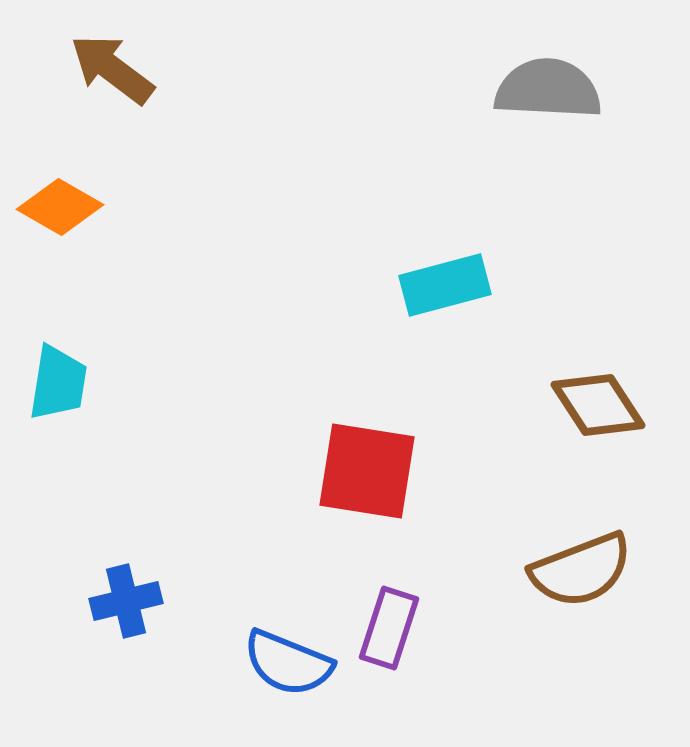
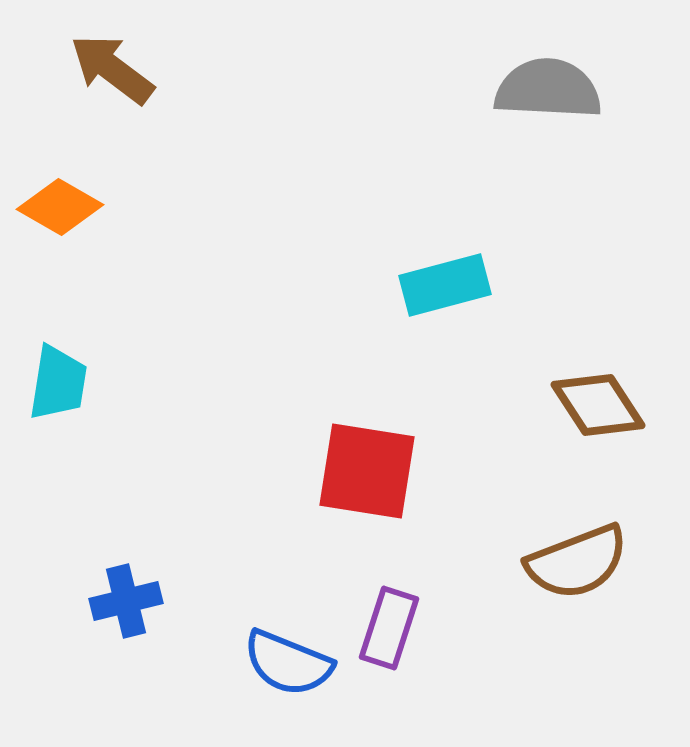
brown semicircle: moved 4 px left, 8 px up
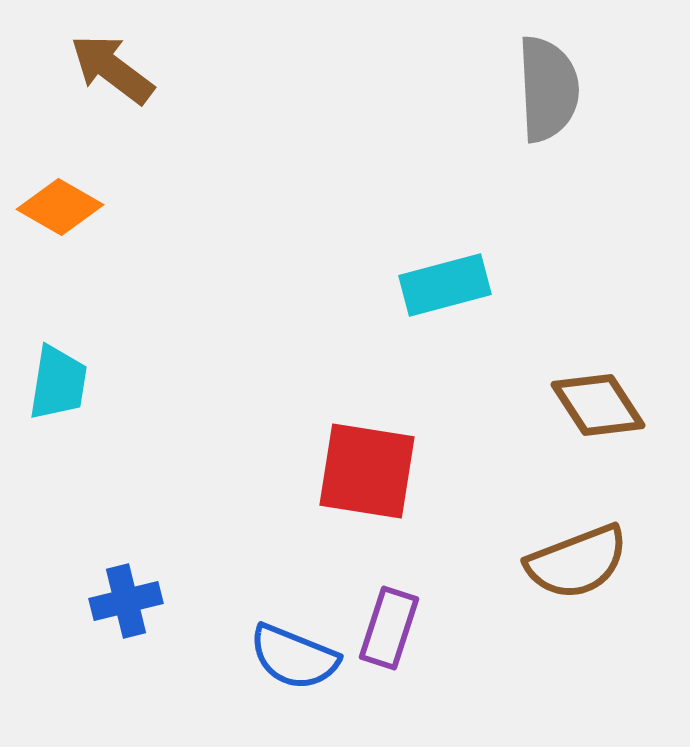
gray semicircle: rotated 84 degrees clockwise
blue semicircle: moved 6 px right, 6 px up
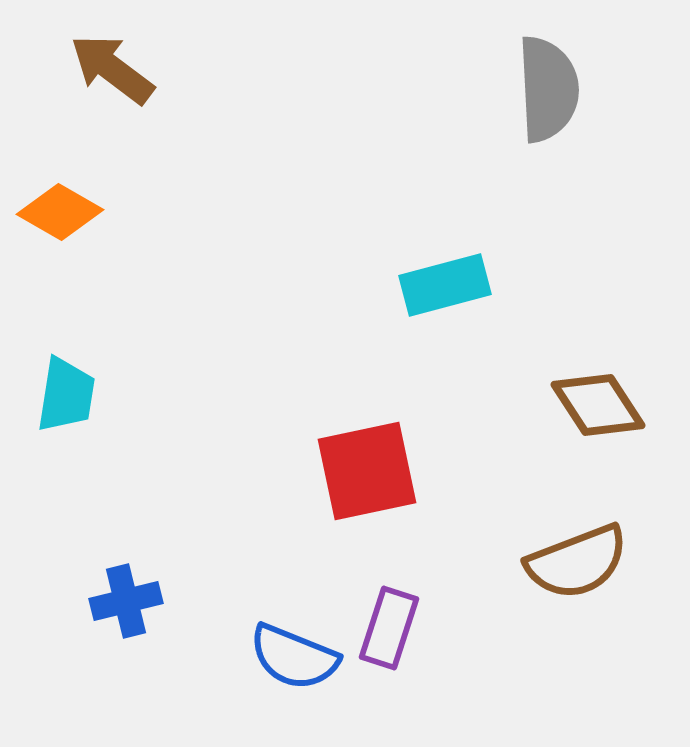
orange diamond: moved 5 px down
cyan trapezoid: moved 8 px right, 12 px down
red square: rotated 21 degrees counterclockwise
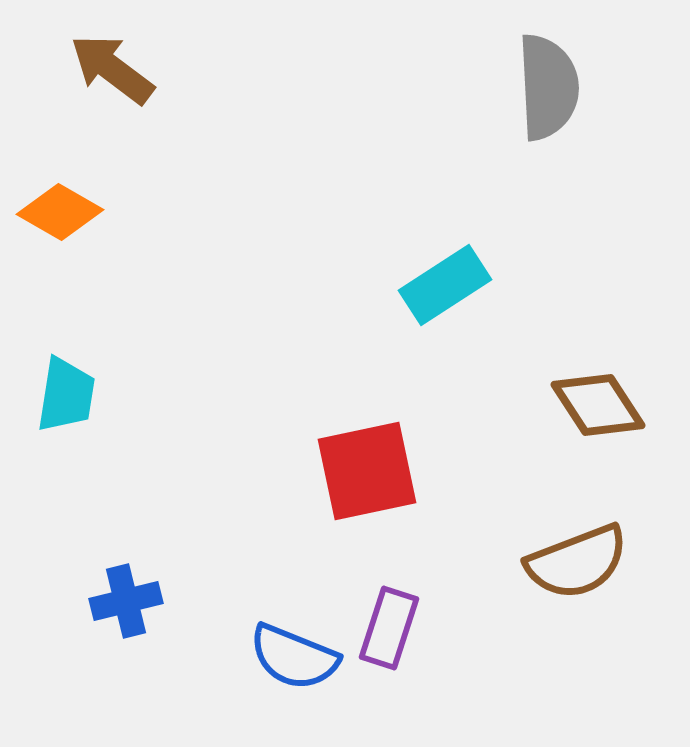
gray semicircle: moved 2 px up
cyan rectangle: rotated 18 degrees counterclockwise
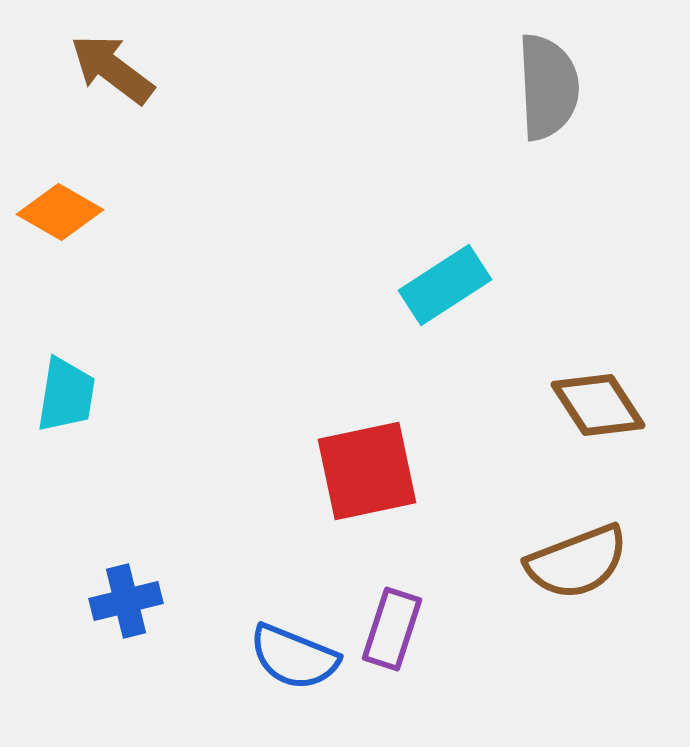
purple rectangle: moved 3 px right, 1 px down
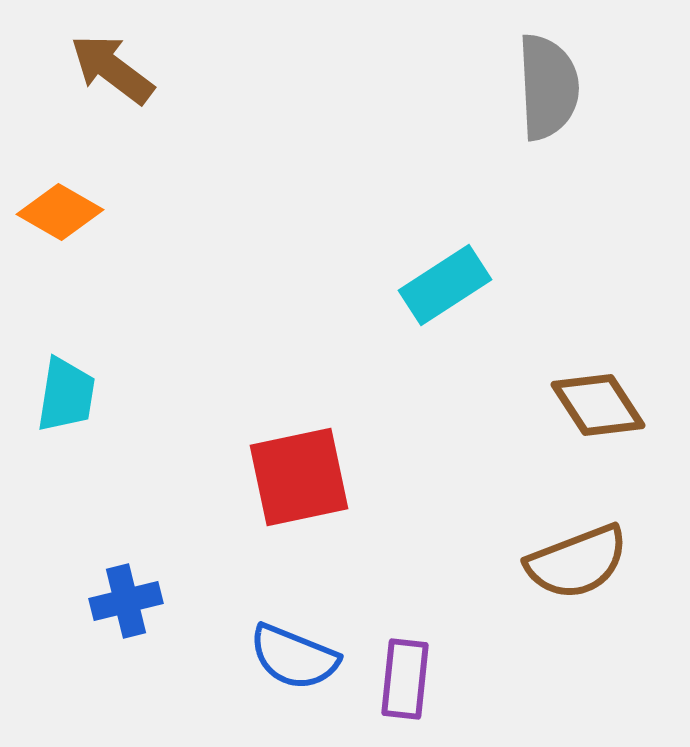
red square: moved 68 px left, 6 px down
purple rectangle: moved 13 px right, 50 px down; rotated 12 degrees counterclockwise
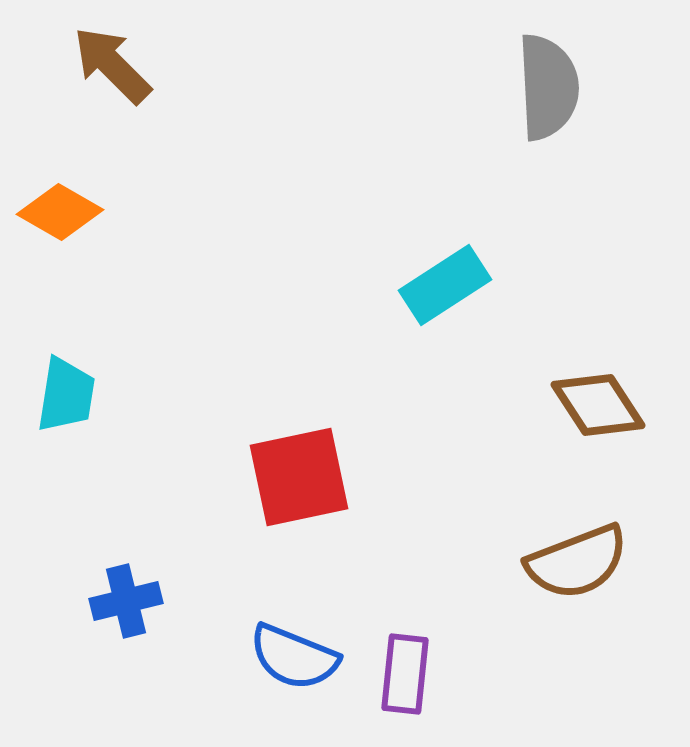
brown arrow: moved 4 px up; rotated 8 degrees clockwise
purple rectangle: moved 5 px up
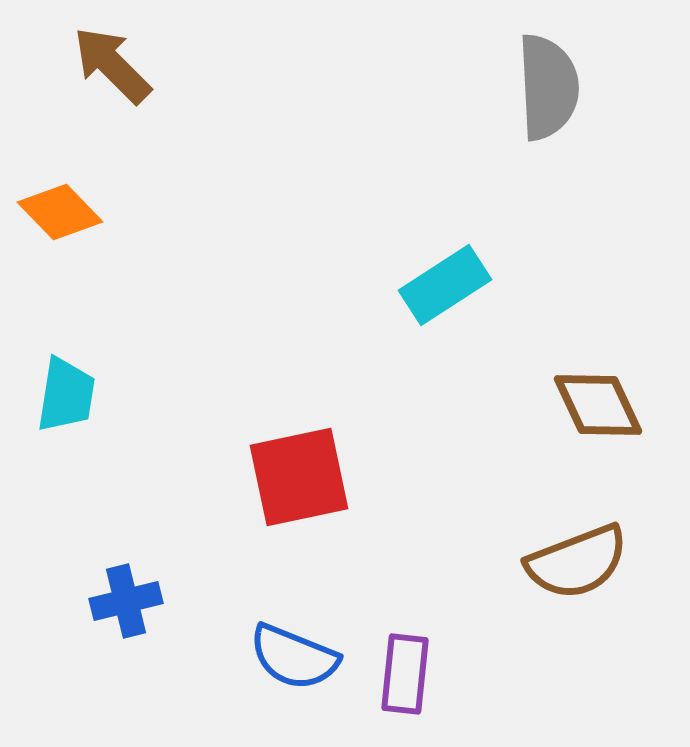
orange diamond: rotated 16 degrees clockwise
brown diamond: rotated 8 degrees clockwise
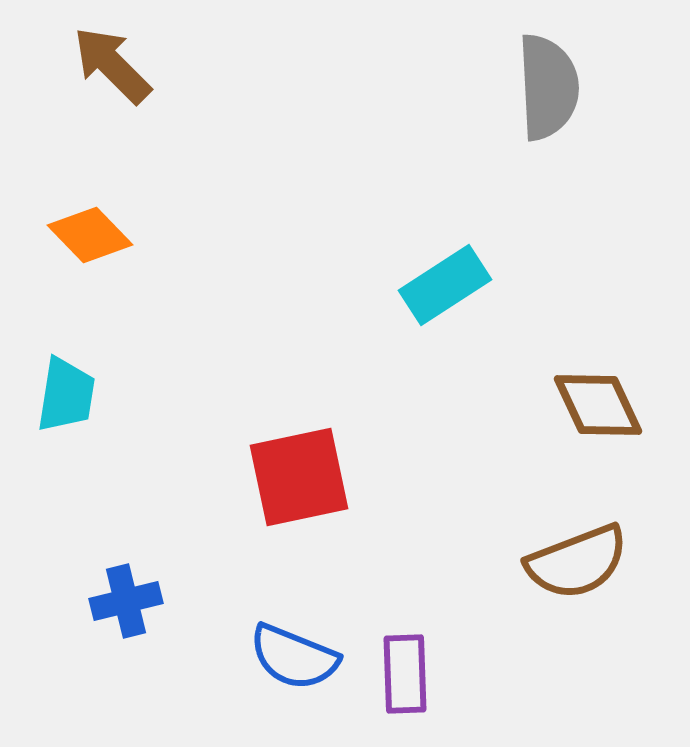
orange diamond: moved 30 px right, 23 px down
purple rectangle: rotated 8 degrees counterclockwise
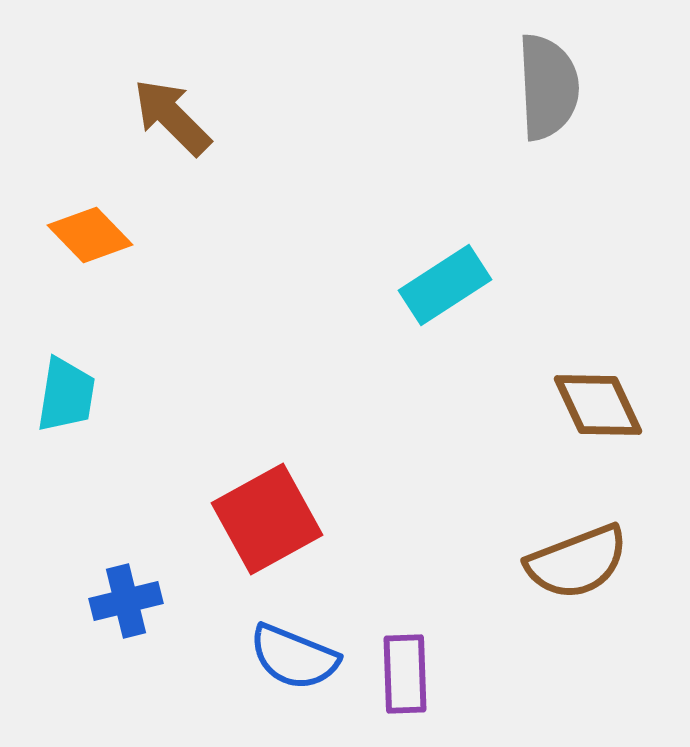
brown arrow: moved 60 px right, 52 px down
red square: moved 32 px left, 42 px down; rotated 17 degrees counterclockwise
